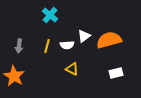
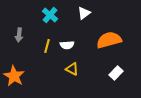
white triangle: moved 23 px up
gray arrow: moved 11 px up
white rectangle: rotated 32 degrees counterclockwise
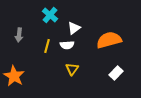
white triangle: moved 10 px left, 15 px down
yellow triangle: rotated 40 degrees clockwise
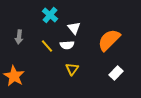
white triangle: rotated 32 degrees counterclockwise
gray arrow: moved 2 px down
orange semicircle: rotated 30 degrees counterclockwise
yellow line: rotated 56 degrees counterclockwise
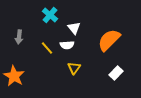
yellow line: moved 2 px down
yellow triangle: moved 2 px right, 1 px up
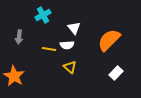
cyan cross: moved 7 px left; rotated 21 degrees clockwise
yellow line: moved 2 px right, 1 px down; rotated 40 degrees counterclockwise
yellow triangle: moved 4 px left, 1 px up; rotated 24 degrees counterclockwise
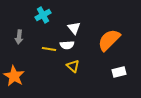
yellow triangle: moved 3 px right, 1 px up
white rectangle: moved 3 px right, 1 px up; rotated 32 degrees clockwise
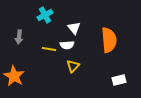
cyan cross: moved 2 px right
orange semicircle: rotated 130 degrees clockwise
yellow triangle: rotated 32 degrees clockwise
white rectangle: moved 8 px down
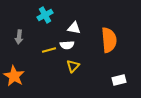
white triangle: rotated 40 degrees counterclockwise
yellow line: moved 1 px down; rotated 24 degrees counterclockwise
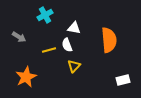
gray arrow: rotated 64 degrees counterclockwise
white semicircle: rotated 72 degrees clockwise
yellow triangle: moved 1 px right
orange star: moved 12 px right, 1 px down; rotated 15 degrees clockwise
white rectangle: moved 4 px right
